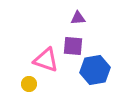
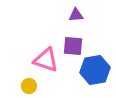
purple triangle: moved 2 px left, 3 px up
yellow circle: moved 2 px down
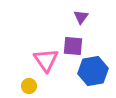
purple triangle: moved 5 px right, 2 px down; rotated 49 degrees counterclockwise
pink triangle: rotated 36 degrees clockwise
blue hexagon: moved 2 px left, 1 px down
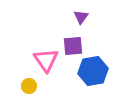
purple square: rotated 10 degrees counterclockwise
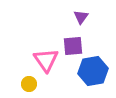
yellow circle: moved 2 px up
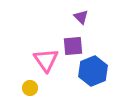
purple triangle: rotated 21 degrees counterclockwise
blue hexagon: rotated 12 degrees counterclockwise
yellow circle: moved 1 px right, 4 px down
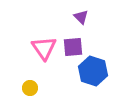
purple square: moved 1 px down
pink triangle: moved 2 px left, 12 px up
blue hexagon: rotated 20 degrees counterclockwise
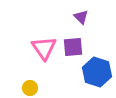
blue hexagon: moved 4 px right, 1 px down
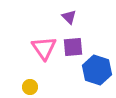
purple triangle: moved 12 px left
blue hexagon: moved 2 px up
yellow circle: moved 1 px up
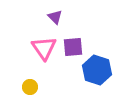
purple triangle: moved 14 px left
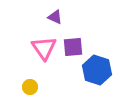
purple triangle: rotated 21 degrees counterclockwise
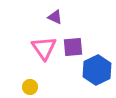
blue hexagon: rotated 16 degrees clockwise
